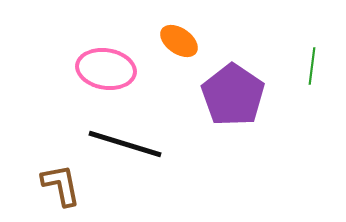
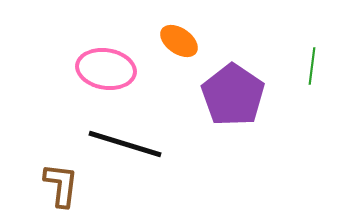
brown L-shape: rotated 18 degrees clockwise
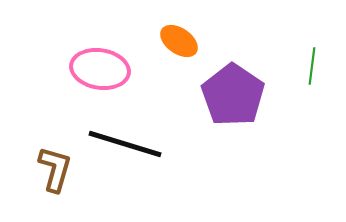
pink ellipse: moved 6 px left
brown L-shape: moved 6 px left, 16 px up; rotated 9 degrees clockwise
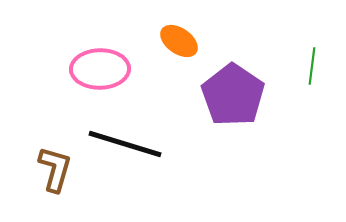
pink ellipse: rotated 10 degrees counterclockwise
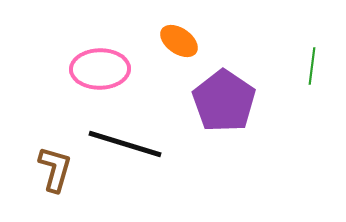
purple pentagon: moved 9 px left, 6 px down
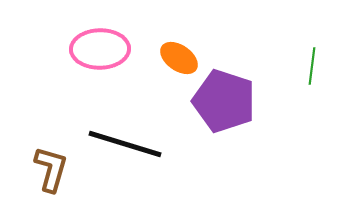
orange ellipse: moved 17 px down
pink ellipse: moved 20 px up
purple pentagon: rotated 16 degrees counterclockwise
brown L-shape: moved 4 px left
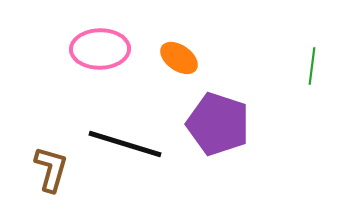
purple pentagon: moved 6 px left, 23 px down
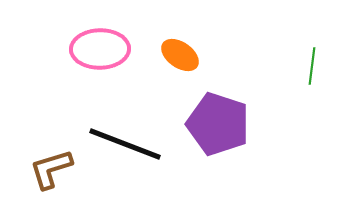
orange ellipse: moved 1 px right, 3 px up
black line: rotated 4 degrees clockwise
brown L-shape: rotated 123 degrees counterclockwise
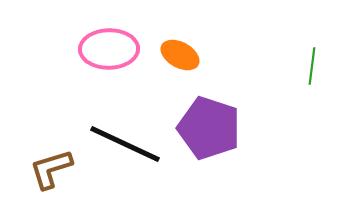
pink ellipse: moved 9 px right
orange ellipse: rotated 6 degrees counterclockwise
purple pentagon: moved 9 px left, 4 px down
black line: rotated 4 degrees clockwise
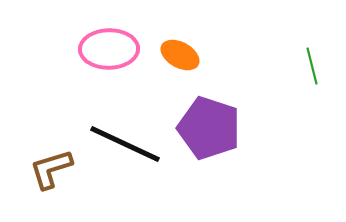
green line: rotated 21 degrees counterclockwise
